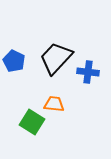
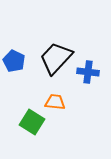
orange trapezoid: moved 1 px right, 2 px up
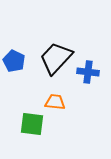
green square: moved 2 px down; rotated 25 degrees counterclockwise
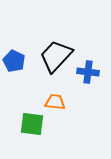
black trapezoid: moved 2 px up
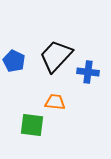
green square: moved 1 px down
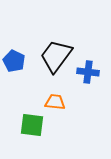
black trapezoid: rotated 6 degrees counterclockwise
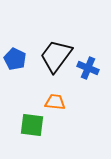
blue pentagon: moved 1 px right, 2 px up
blue cross: moved 4 px up; rotated 15 degrees clockwise
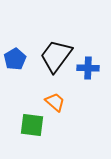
blue pentagon: rotated 15 degrees clockwise
blue cross: rotated 20 degrees counterclockwise
orange trapezoid: rotated 35 degrees clockwise
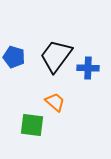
blue pentagon: moved 1 px left, 2 px up; rotated 25 degrees counterclockwise
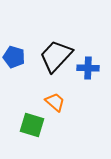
black trapezoid: rotated 6 degrees clockwise
green square: rotated 10 degrees clockwise
